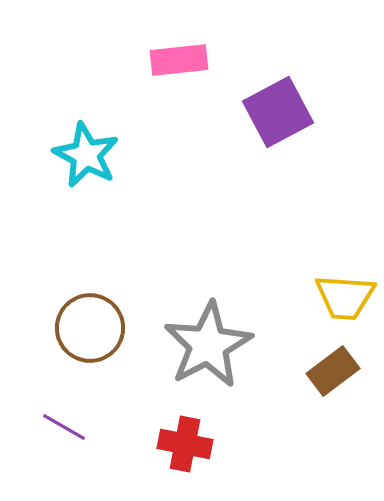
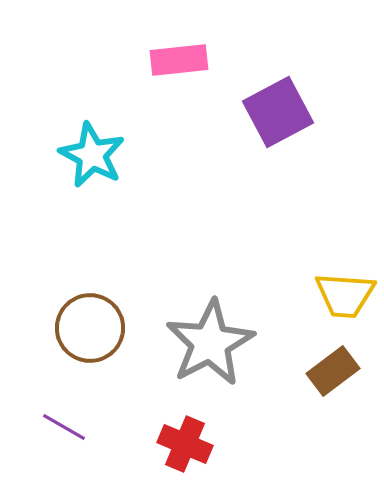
cyan star: moved 6 px right
yellow trapezoid: moved 2 px up
gray star: moved 2 px right, 2 px up
red cross: rotated 12 degrees clockwise
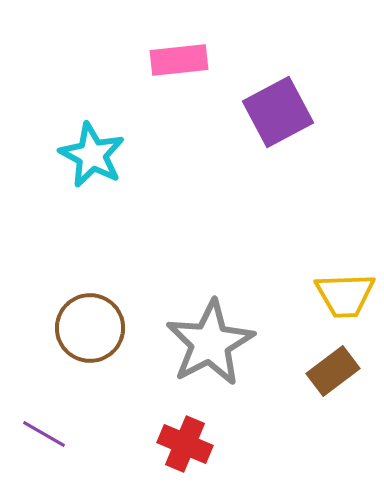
yellow trapezoid: rotated 6 degrees counterclockwise
purple line: moved 20 px left, 7 px down
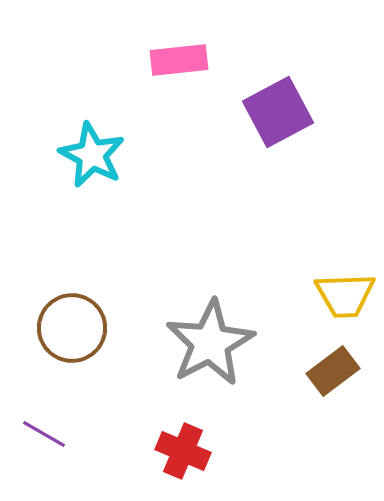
brown circle: moved 18 px left
red cross: moved 2 px left, 7 px down
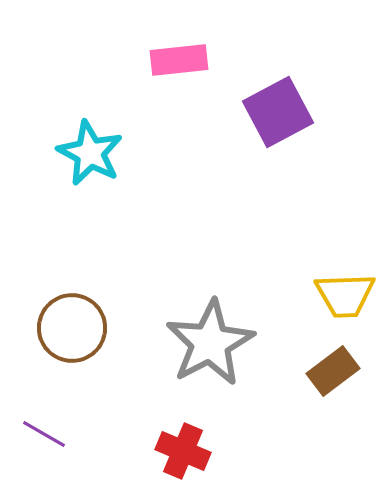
cyan star: moved 2 px left, 2 px up
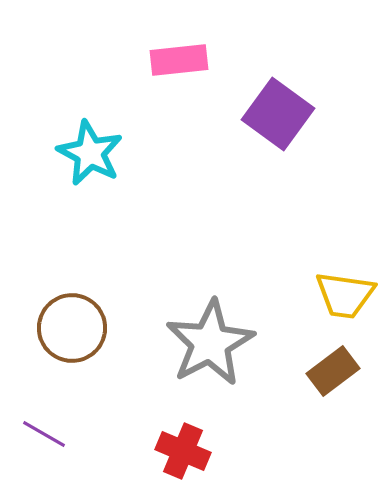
purple square: moved 2 px down; rotated 26 degrees counterclockwise
yellow trapezoid: rotated 10 degrees clockwise
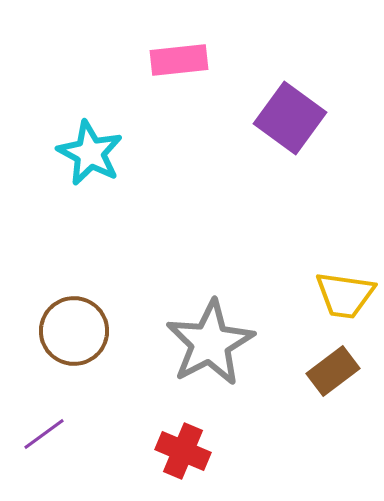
purple square: moved 12 px right, 4 px down
brown circle: moved 2 px right, 3 px down
purple line: rotated 66 degrees counterclockwise
